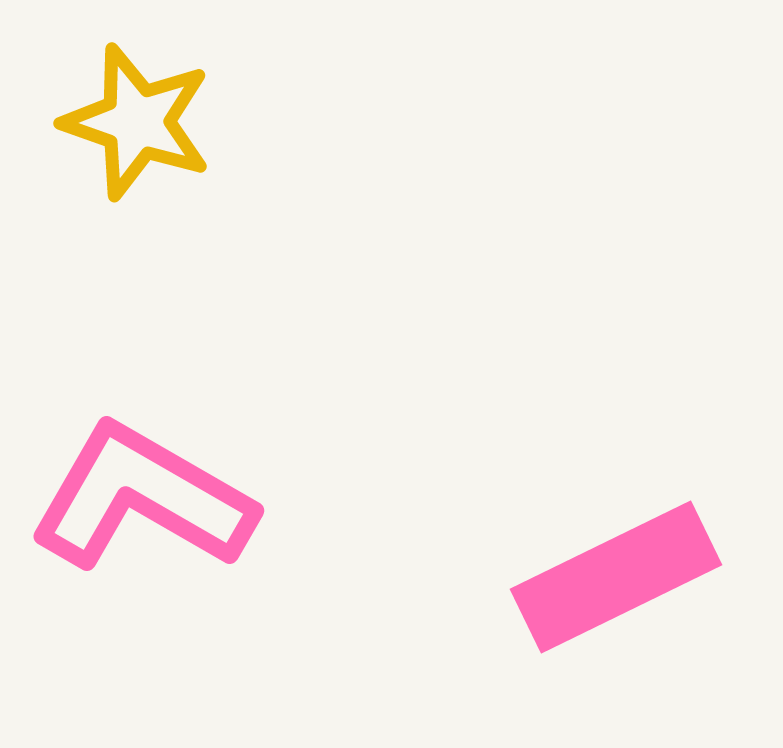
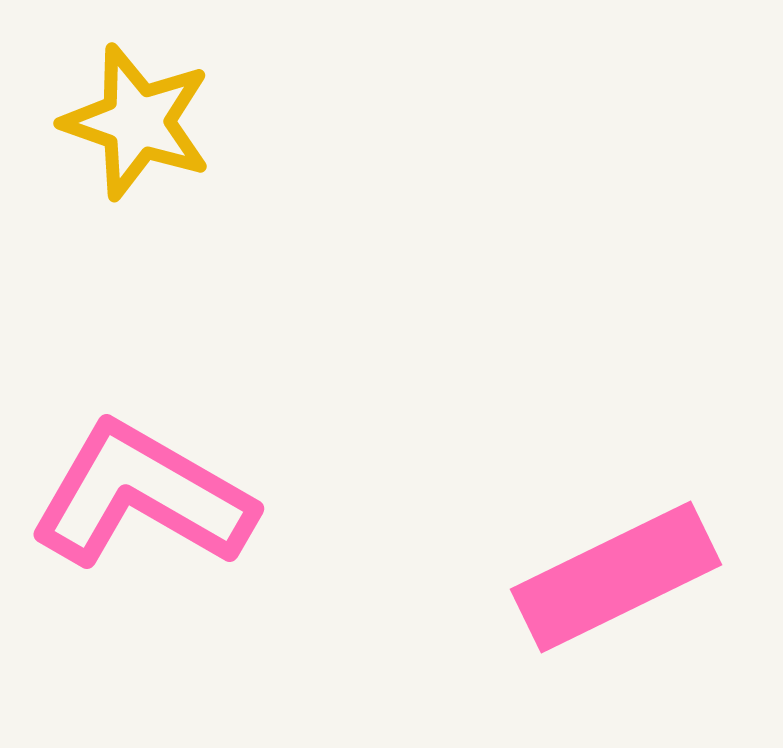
pink L-shape: moved 2 px up
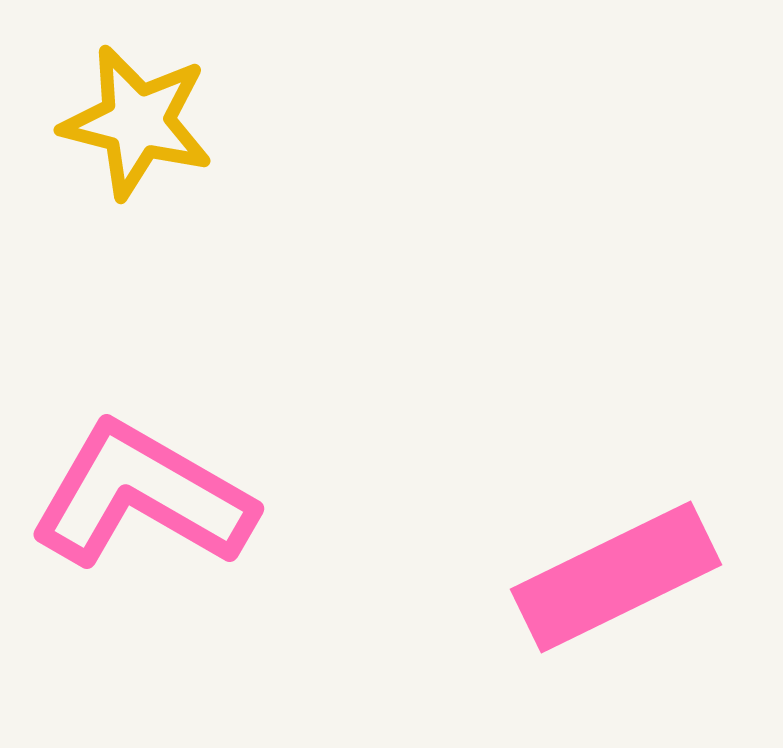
yellow star: rotated 5 degrees counterclockwise
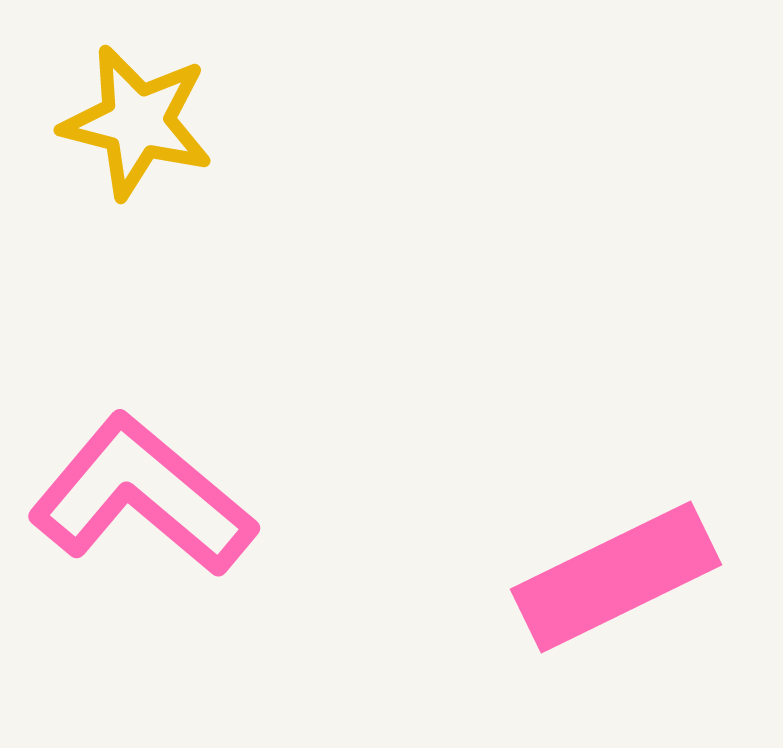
pink L-shape: rotated 10 degrees clockwise
